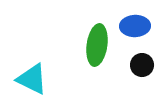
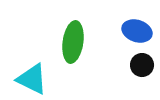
blue ellipse: moved 2 px right, 5 px down; rotated 20 degrees clockwise
green ellipse: moved 24 px left, 3 px up
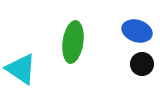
black circle: moved 1 px up
cyan triangle: moved 11 px left, 10 px up; rotated 8 degrees clockwise
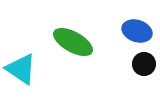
green ellipse: rotated 69 degrees counterclockwise
black circle: moved 2 px right
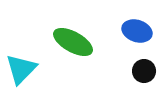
black circle: moved 7 px down
cyan triangle: rotated 40 degrees clockwise
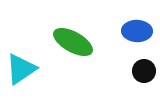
blue ellipse: rotated 16 degrees counterclockwise
cyan triangle: rotated 12 degrees clockwise
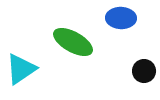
blue ellipse: moved 16 px left, 13 px up
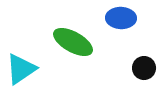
black circle: moved 3 px up
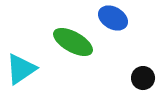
blue ellipse: moved 8 px left; rotated 28 degrees clockwise
black circle: moved 1 px left, 10 px down
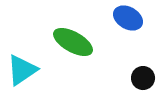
blue ellipse: moved 15 px right
cyan triangle: moved 1 px right, 1 px down
